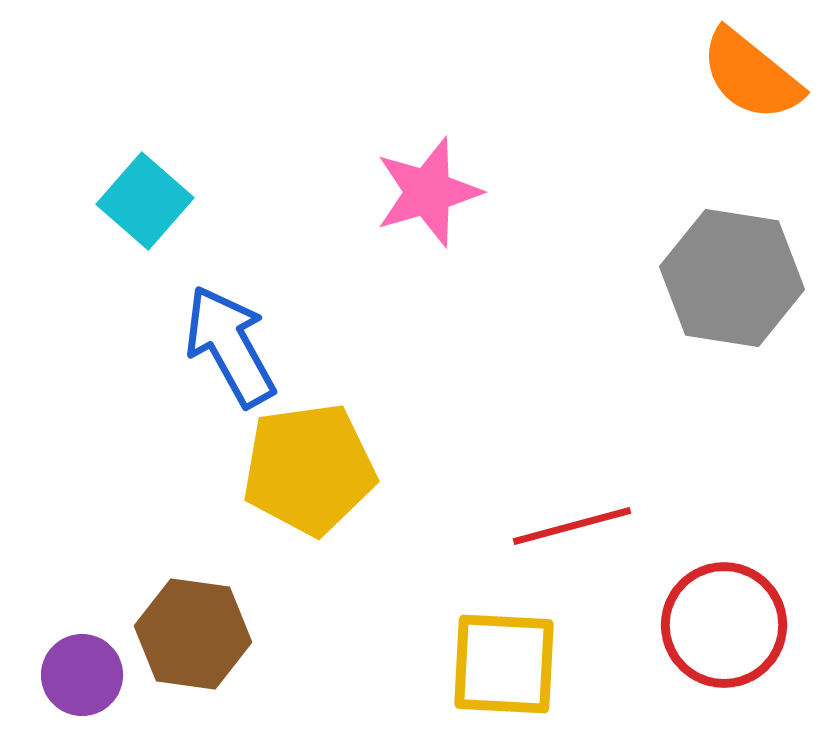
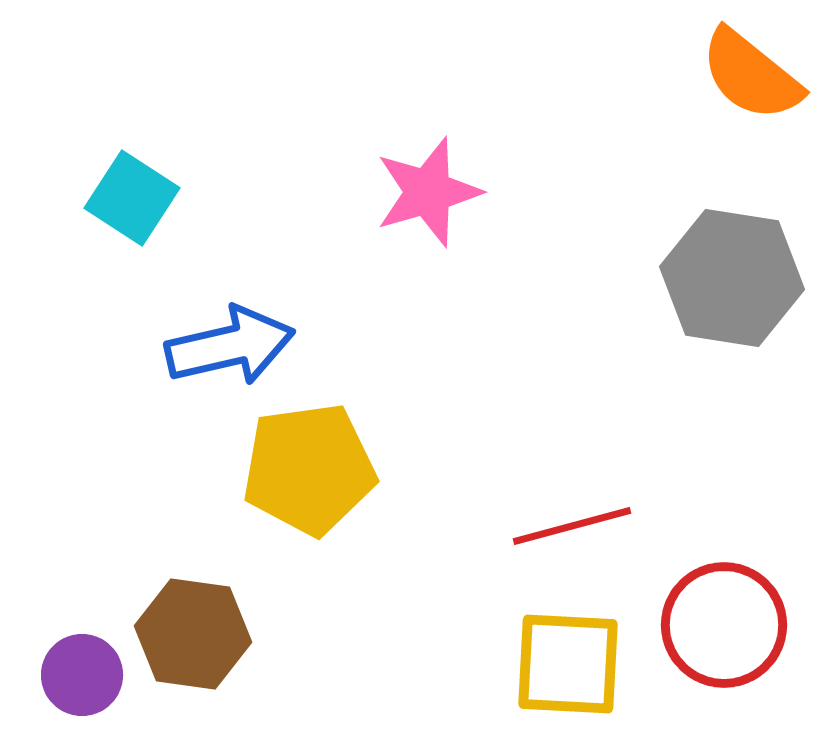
cyan square: moved 13 px left, 3 px up; rotated 8 degrees counterclockwise
blue arrow: rotated 106 degrees clockwise
yellow square: moved 64 px right
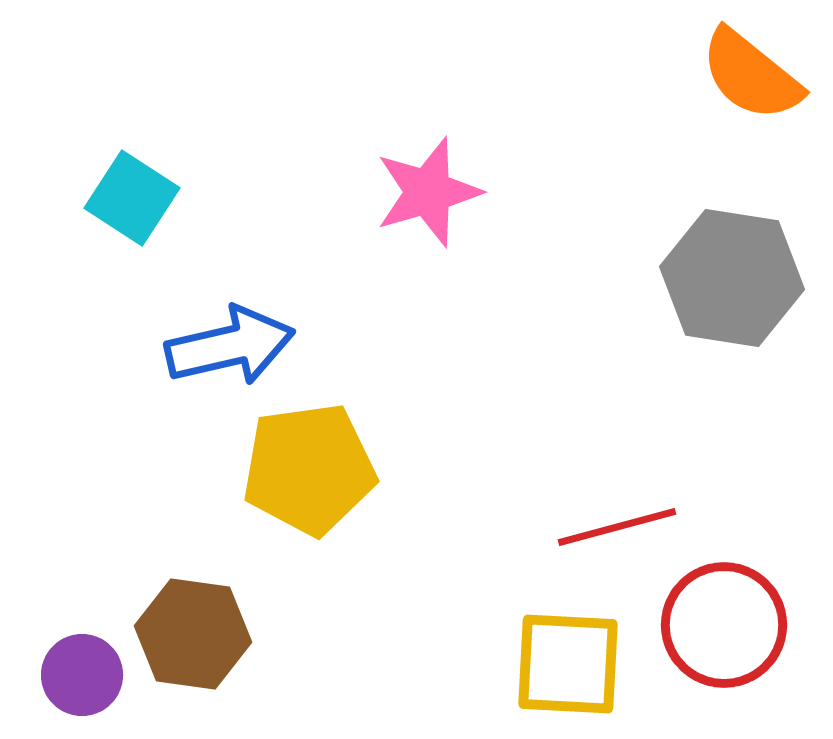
red line: moved 45 px right, 1 px down
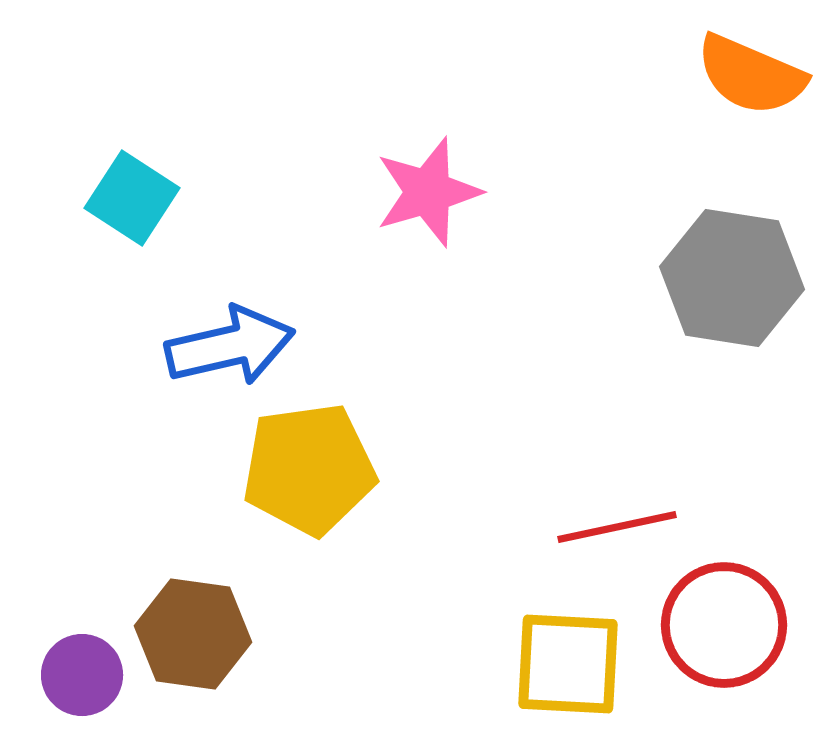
orange semicircle: rotated 16 degrees counterclockwise
red line: rotated 3 degrees clockwise
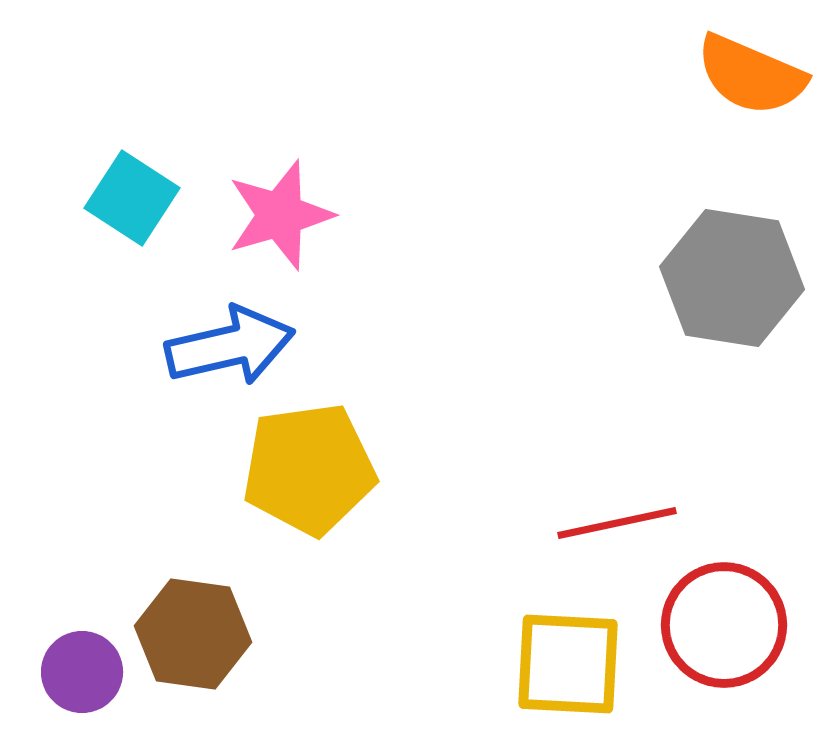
pink star: moved 148 px left, 23 px down
red line: moved 4 px up
purple circle: moved 3 px up
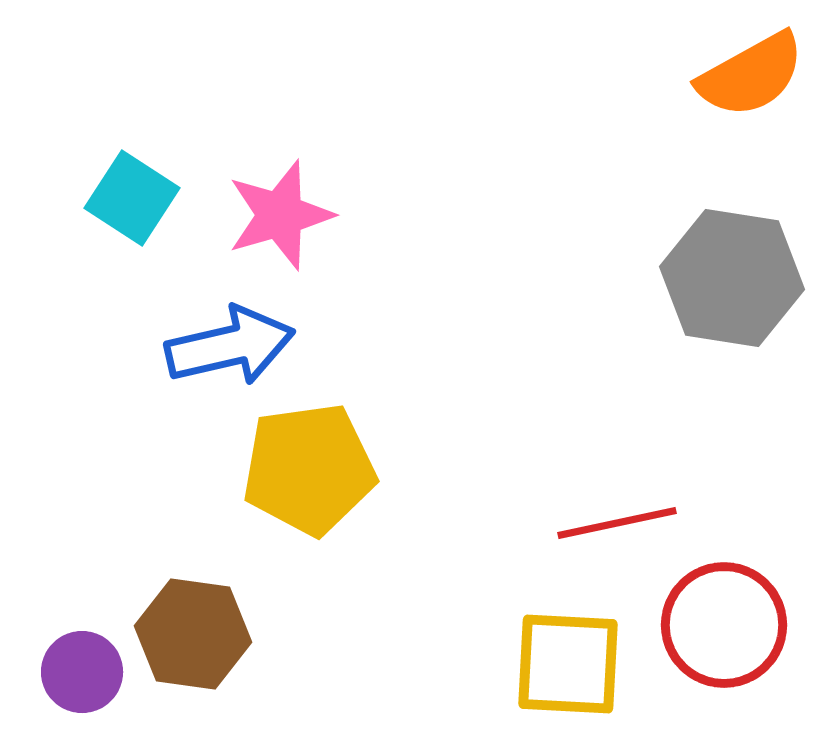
orange semicircle: rotated 52 degrees counterclockwise
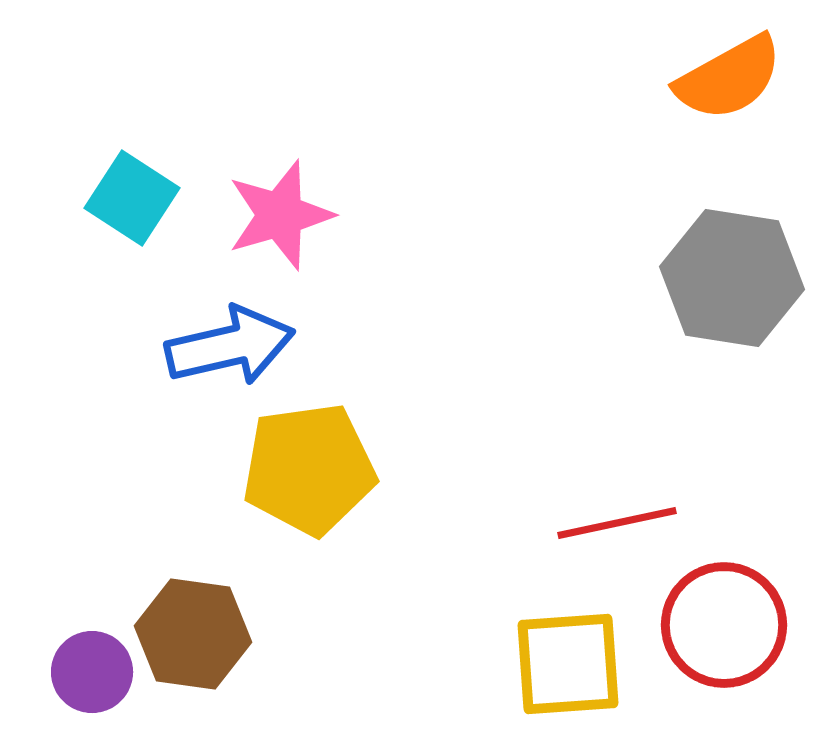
orange semicircle: moved 22 px left, 3 px down
yellow square: rotated 7 degrees counterclockwise
purple circle: moved 10 px right
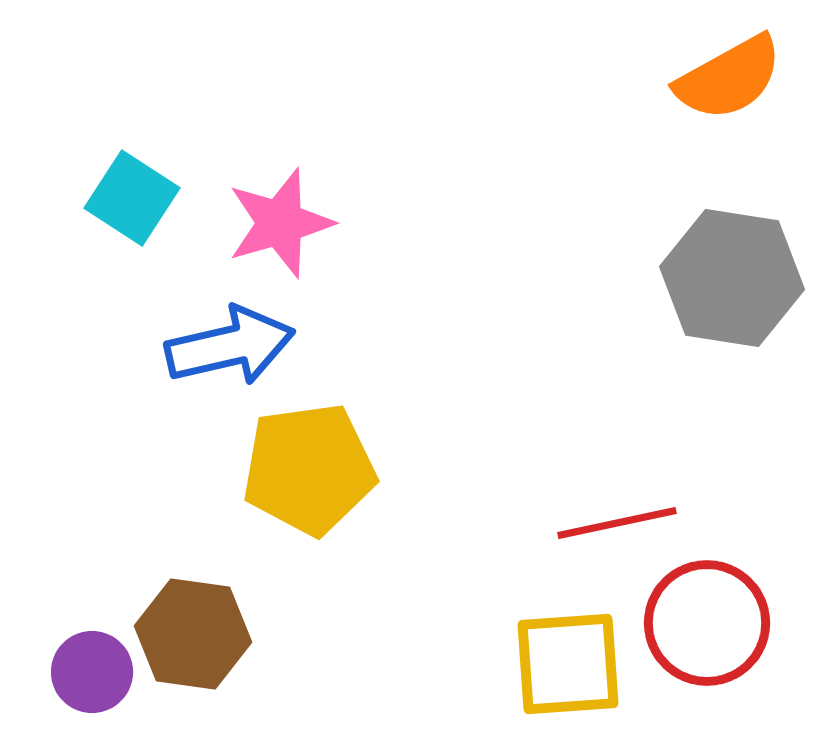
pink star: moved 8 px down
red circle: moved 17 px left, 2 px up
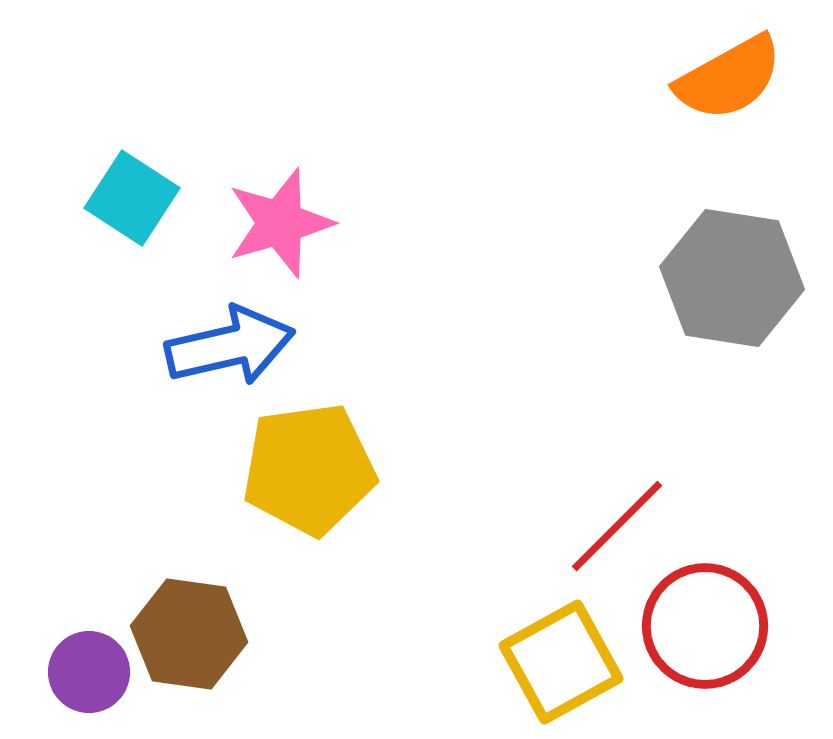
red line: moved 3 px down; rotated 33 degrees counterclockwise
red circle: moved 2 px left, 3 px down
brown hexagon: moved 4 px left
yellow square: moved 7 px left, 2 px up; rotated 25 degrees counterclockwise
purple circle: moved 3 px left
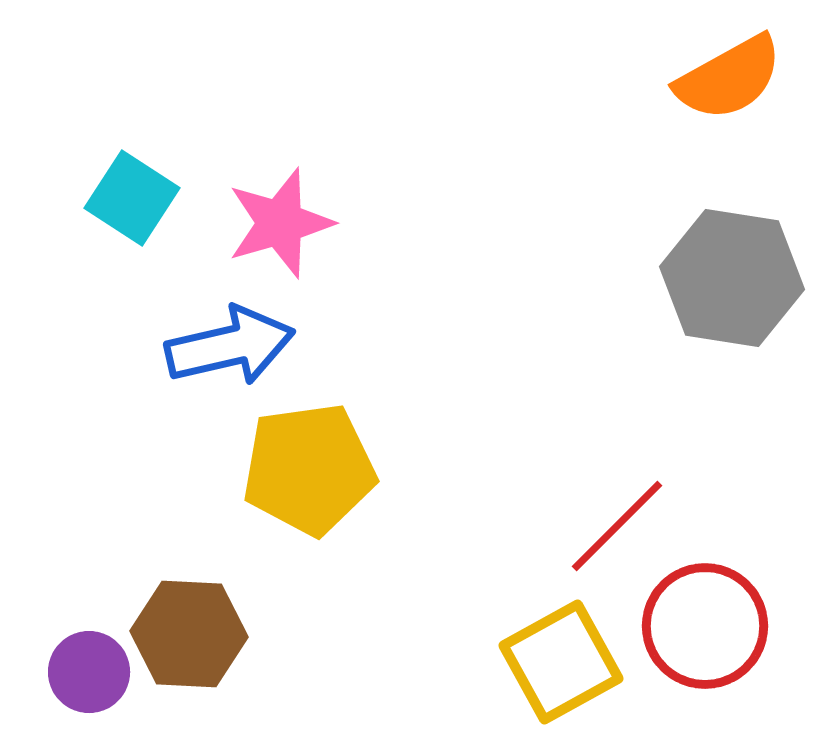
brown hexagon: rotated 5 degrees counterclockwise
